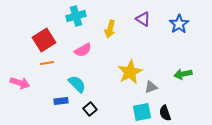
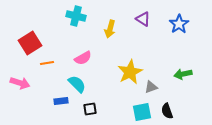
cyan cross: rotated 30 degrees clockwise
red square: moved 14 px left, 3 px down
pink semicircle: moved 8 px down
black square: rotated 32 degrees clockwise
black semicircle: moved 2 px right, 2 px up
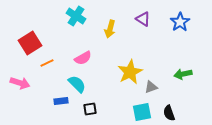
cyan cross: rotated 18 degrees clockwise
blue star: moved 1 px right, 2 px up
orange line: rotated 16 degrees counterclockwise
black semicircle: moved 2 px right, 2 px down
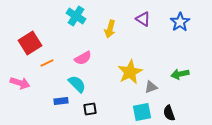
green arrow: moved 3 px left
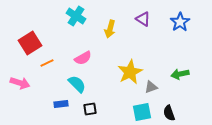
blue rectangle: moved 3 px down
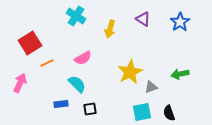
pink arrow: rotated 84 degrees counterclockwise
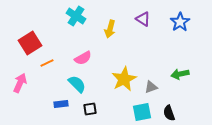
yellow star: moved 6 px left, 7 px down
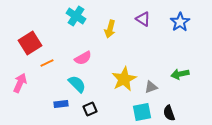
black square: rotated 16 degrees counterclockwise
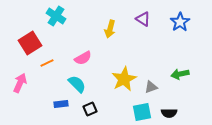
cyan cross: moved 20 px left
black semicircle: rotated 70 degrees counterclockwise
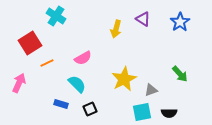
yellow arrow: moved 6 px right
green arrow: rotated 120 degrees counterclockwise
pink arrow: moved 1 px left
gray triangle: moved 3 px down
blue rectangle: rotated 24 degrees clockwise
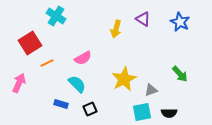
blue star: rotated 12 degrees counterclockwise
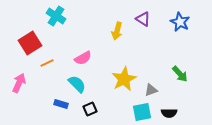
yellow arrow: moved 1 px right, 2 px down
